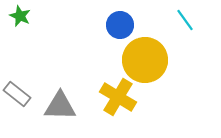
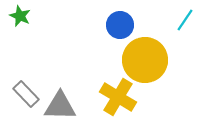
cyan line: rotated 70 degrees clockwise
gray rectangle: moved 9 px right; rotated 8 degrees clockwise
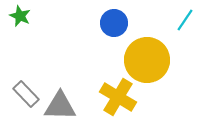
blue circle: moved 6 px left, 2 px up
yellow circle: moved 2 px right
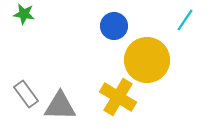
green star: moved 4 px right, 2 px up; rotated 15 degrees counterclockwise
blue circle: moved 3 px down
gray rectangle: rotated 8 degrees clockwise
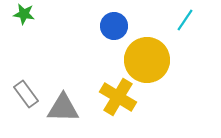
gray triangle: moved 3 px right, 2 px down
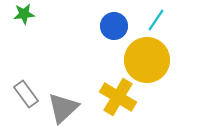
green star: rotated 15 degrees counterclockwise
cyan line: moved 29 px left
gray triangle: rotated 44 degrees counterclockwise
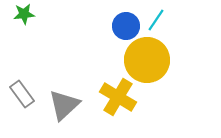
blue circle: moved 12 px right
gray rectangle: moved 4 px left
gray triangle: moved 1 px right, 3 px up
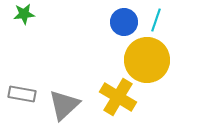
cyan line: rotated 15 degrees counterclockwise
blue circle: moved 2 px left, 4 px up
gray rectangle: rotated 44 degrees counterclockwise
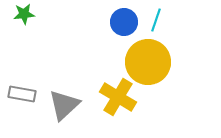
yellow circle: moved 1 px right, 2 px down
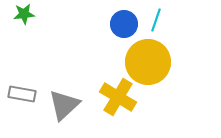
blue circle: moved 2 px down
